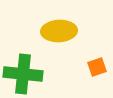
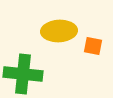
orange square: moved 4 px left, 21 px up; rotated 30 degrees clockwise
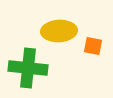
green cross: moved 5 px right, 6 px up
